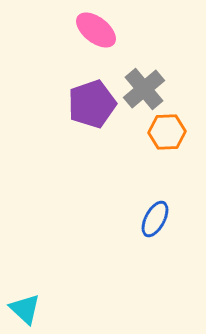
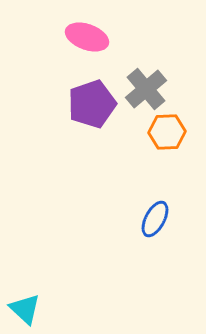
pink ellipse: moved 9 px left, 7 px down; rotated 18 degrees counterclockwise
gray cross: moved 2 px right
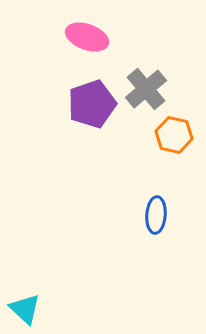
orange hexagon: moved 7 px right, 3 px down; rotated 15 degrees clockwise
blue ellipse: moved 1 px right, 4 px up; rotated 24 degrees counterclockwise
